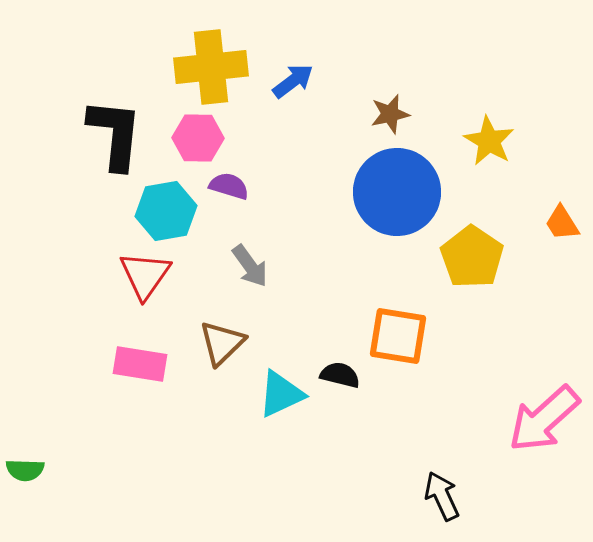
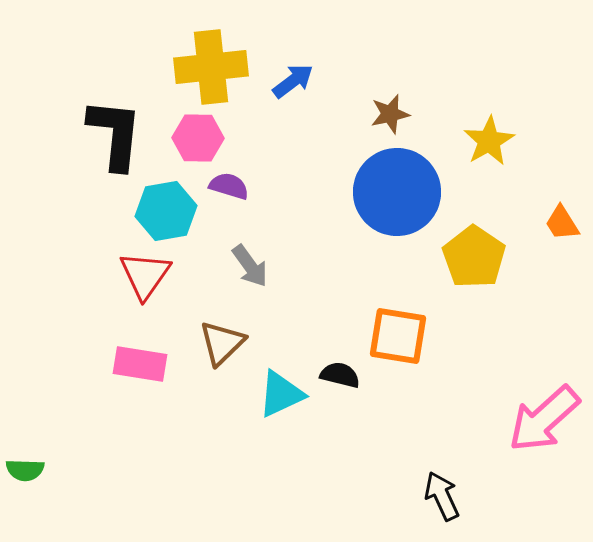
yellow star: rotated 12 degrees clockwise
yellow pentagon: moved 2 px right
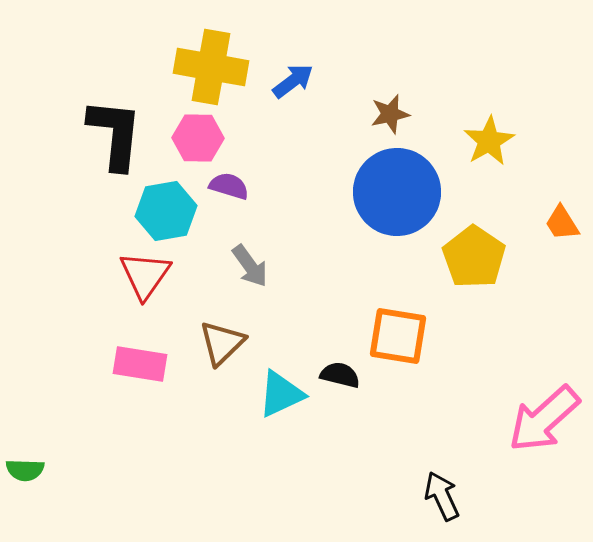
yellow cross: rotated 16 degrees clockwise
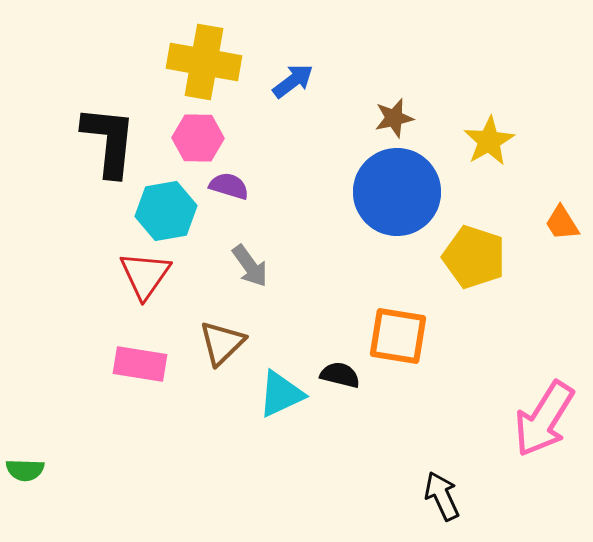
yellow cross: moved 7 px left, 5 px up
brown star: moved 4 px right, 4 px down
black L-shape: moved 6 px left, 7 px down
yellow pentagon: rotated 16 degrees counterclockwise
pink arrow: rotated 16 degrees counterclockwise
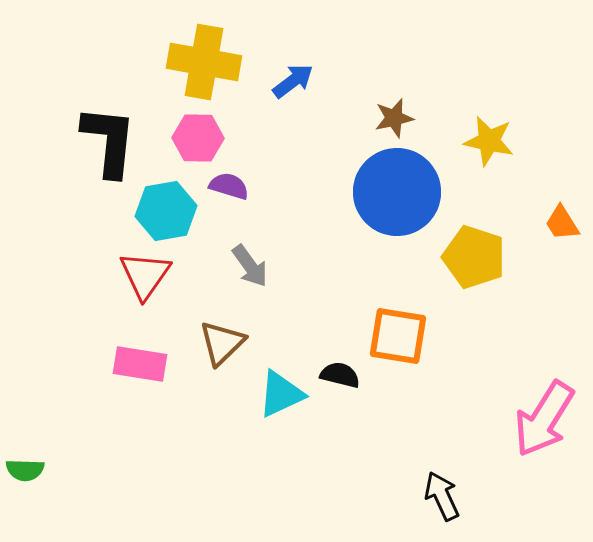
yellow star: rotated 30 degrees counterclockwise
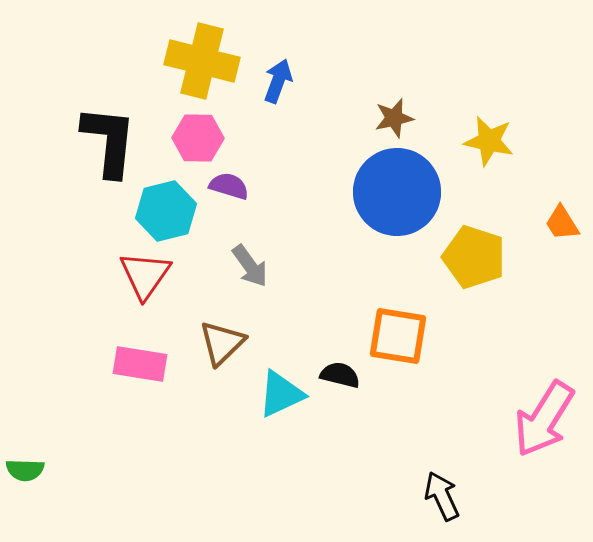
yellow cross: moved 2 px left, 1 px up; rotated 4 degrees clockwise
blue arrow: moved 15 px left; rotated 33 degrees counterclockwise
cyan hexagon: rotated 4 degrees counterclockwise
